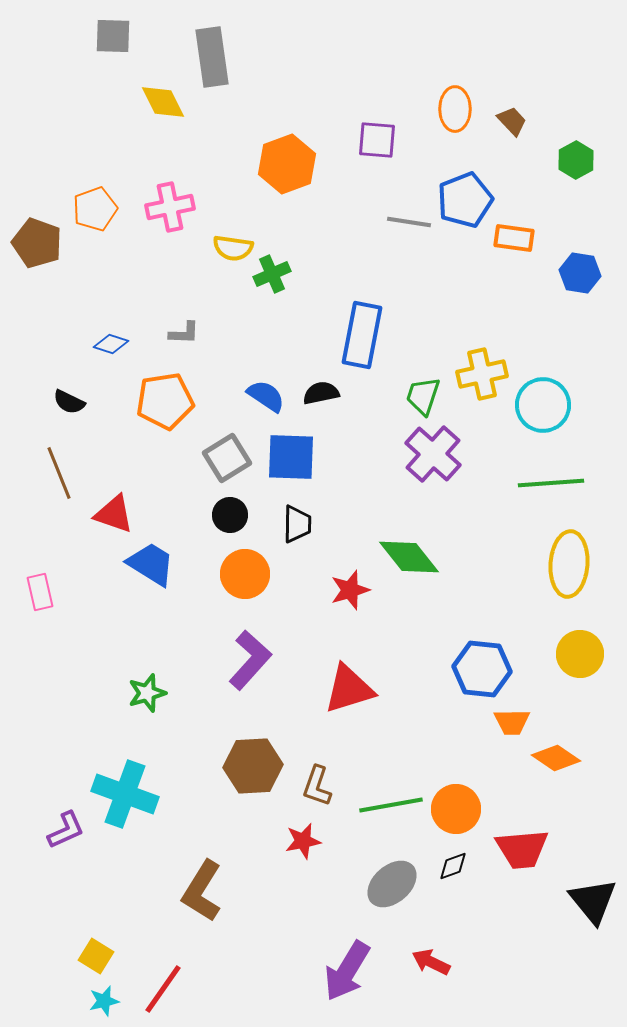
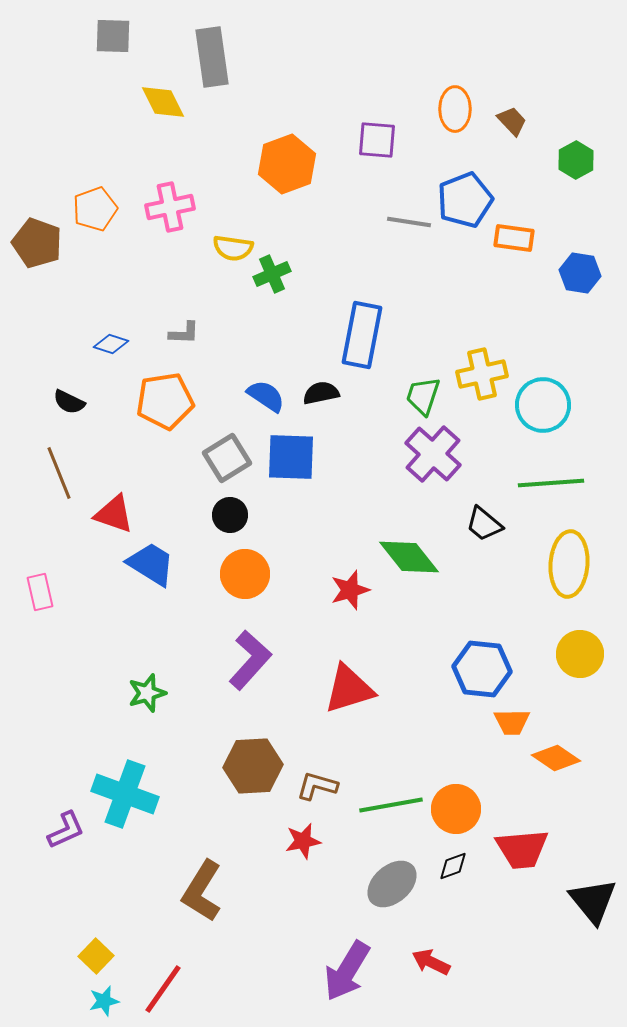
black trapezoid at (297, 524): moved 187 px right; rotated 129 degrees clockwise
brown L-shape at (317, 786): rotated 87 degrees clockwise
yellow square at (96, 956): rotated 12 degrees clockwise
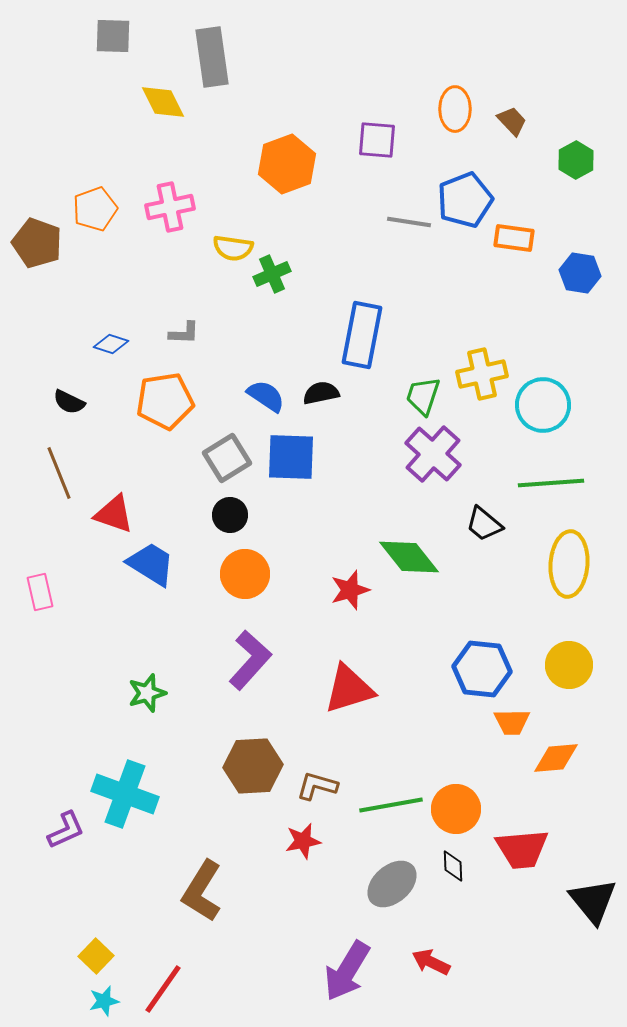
yellow circle at (580, 654): moved 11 px left, 11 px down
orange diamond at (556, 758): rotated 39 degrees counterclockwise
black diamond at (453, 866): rotated 72 degrees counterclockwise
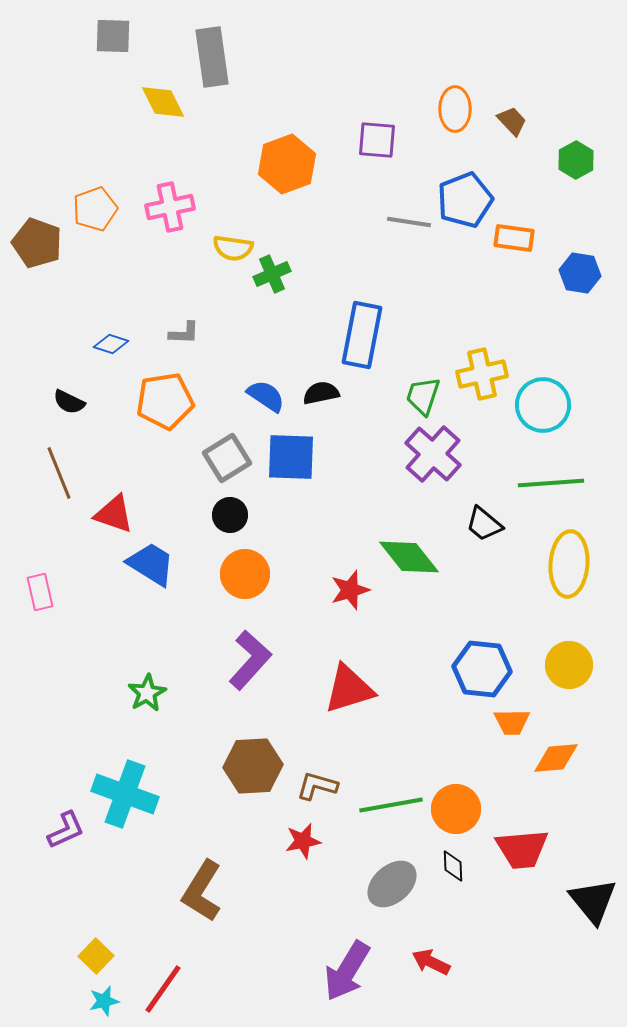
green star at (147, 693): rotated 12 degrees counterclockwise
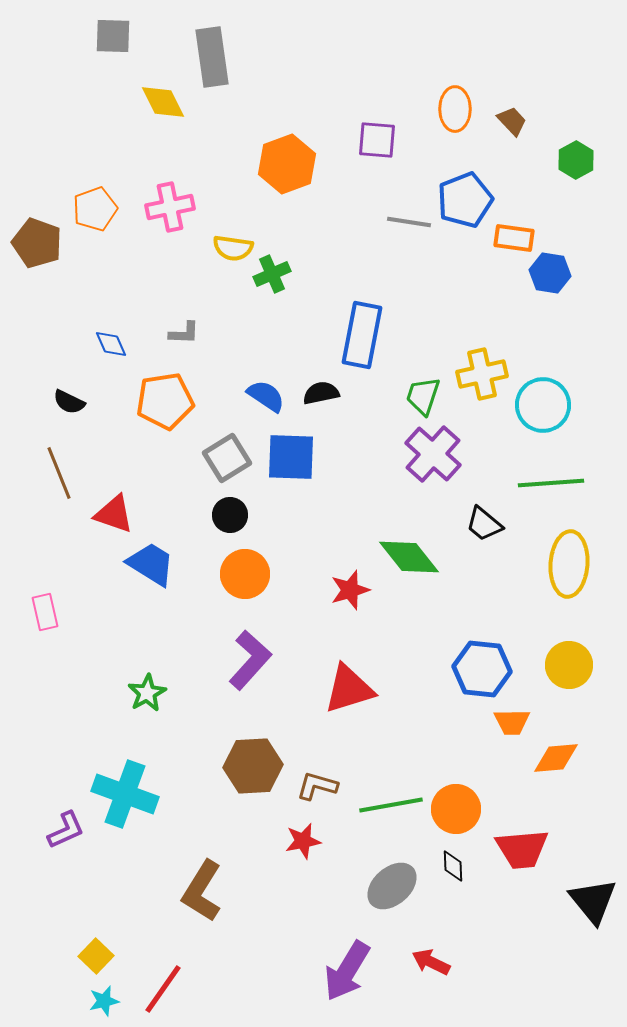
blue hexagon at (580, 273): moved 30 px left
blue diamond at (111, 344): rotated 48 degrees clockwise
pink rectangle at (40, 592): moved 5 px right, 20 px down
gray ellipse at (392, 884): moved 2 px down
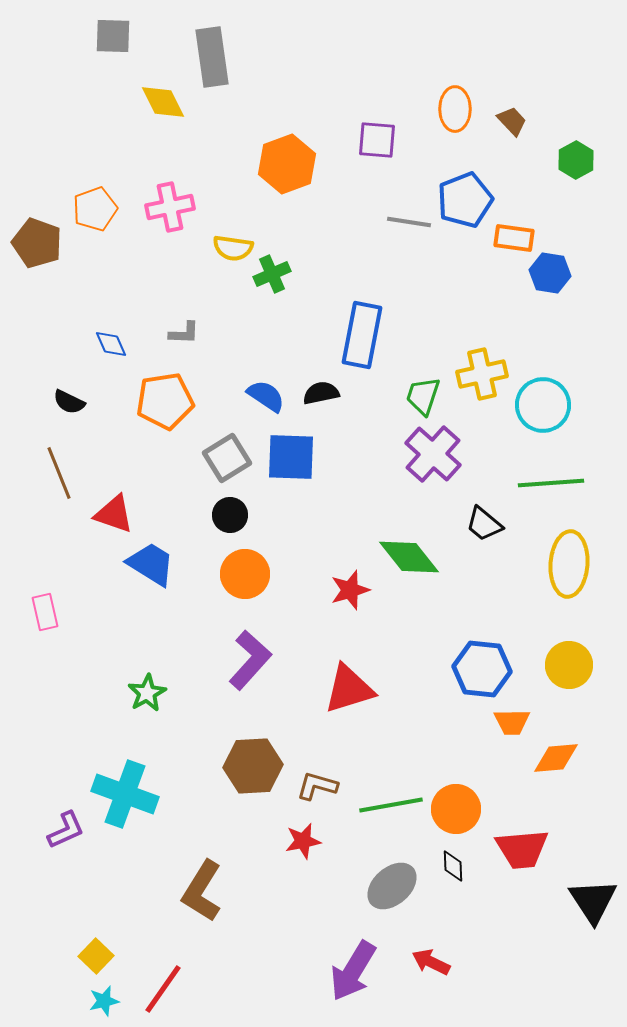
black triangle at (593, 901): rotated 6 degrees clockwise
purple arrow at (347, 971): moved 6 px right
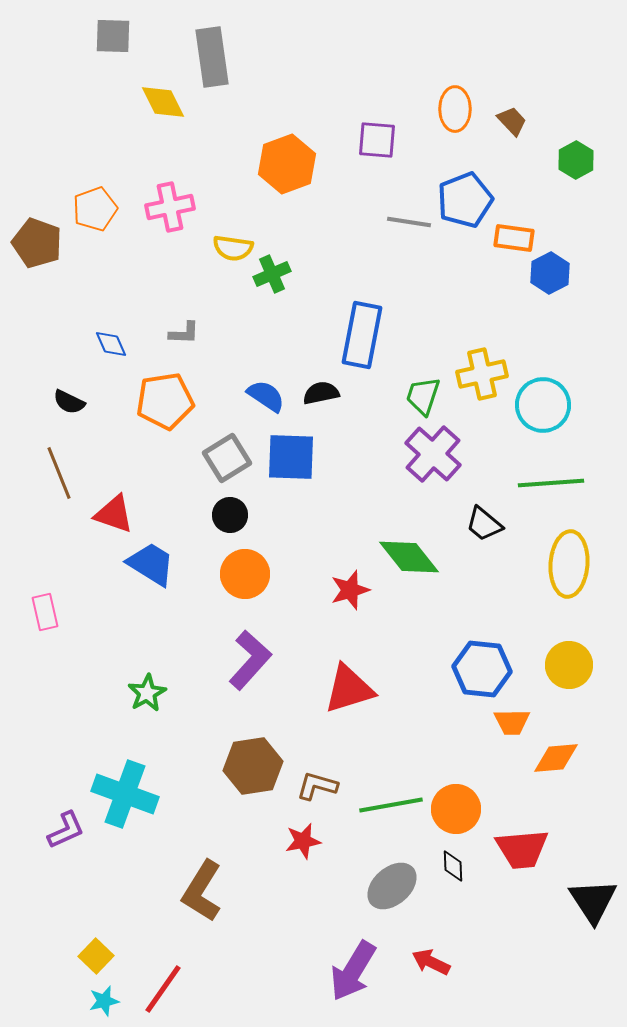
blue hexagon at (550, 273): rotated 24 degrees clockwise
brown hexagon at (253, 766): rotated 6 degrees counterclockwise
